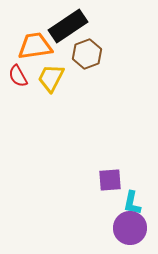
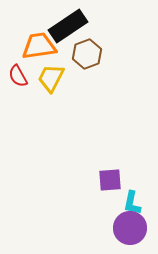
orange trapezoid: moved 4 px right
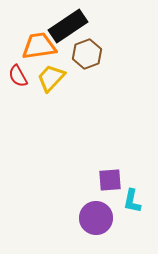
yellow trapezoid: rotated 16 degrees clockwise
cyan L-shape: moved 2 px up
purple circle: moved 34 px left, 10 px up
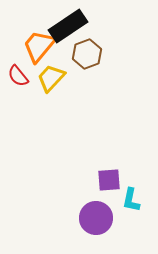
orange trapezoid: rotated 42 degrees counterclockwise
red semicircle: rotated 10 degrees counterclockwise
purple square: moved 1 px left
cyan L-shape: moved 1 px left, 1 px up
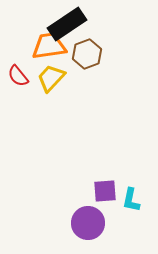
black rectangle: moved 1 px left, 2 px up
orange trapezoid: moved 10 px right; rotated 42 degrees clockwise
purple square: moved 4 px left, 11 px down
purple circle: moved 8 px left, 5 px down
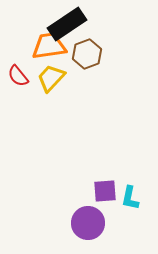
cyan L-shape: moved 1 px left, 2 px up
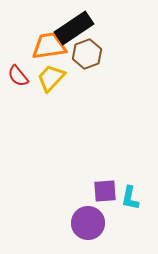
black rectangle: moved 7 px right, 4 px down
